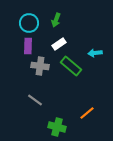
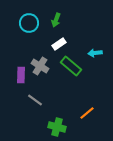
purple rectangle: moved 7 px left, 29 px down
gray cross: rotated 24 degrees clockwise
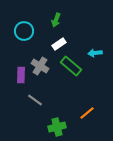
cyan circle: moved 5 px left, 8 px down
green cross: rotated 30 degrees counterclockwise
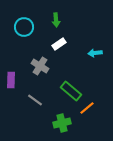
green arrow: rotated 24 degrees counterclockwise
cyan circle: moved 4 px up
green rectangle: moved 25 px down
purple rectangle: moved 10 px left, 5 px down
orange line: moved 5 px up
green cross: moved 5 px right, 4 px up
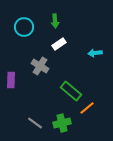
green arrow: moved 1 px left, 1 px down
gray line: moved 23 px down
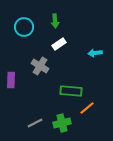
green rectangle: rotated 35 degrees counterclockwise
gray line: rotated 63 degrees counterclockwise
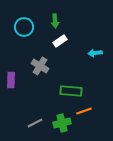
white rectangle: moved 1 px right, 3 px up
orange line: moved 3 px left, 3 px down; rotated 21 degrees clockwise
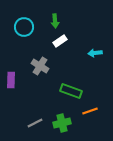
green rectangle: rotated 15 degrees clockwise
orange line: moved 6 px right
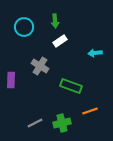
green rectangle: moved 5 px up
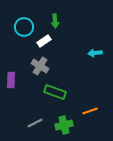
white rectangle: moved 16 px left
green rectangle: moved 16 px left, 6 px down
green cross: moved 2 px right, 2 px down
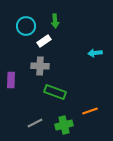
cyan circle: moved 2 px right, 1 px up
gray cross: rotated 30 degrees counterclockwise
